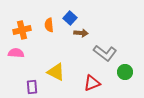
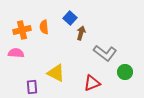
orange semicircle: moved 5 px left, 2 px down
brown arrow: rotated 80 degrees counterclockwise
yellow triangle: moved 1 px down
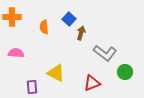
blue square: moved 1 px left, 1 px down
orange cross: moved 10 px left, 13 px up; rotated 12 degrees clockwise
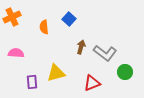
orange cross: rotated 24 degrees counterclockwise
brown arrow: moved 14 px down
yellow triangle: rotated 42 degrees counterclockwise
purple rectangle: moved 5 px up
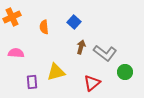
blue square: moved 5 px right, 3 px down
yellow triangle: moved 1 px up
red triangle: rotated 18 degrees counterclockwise
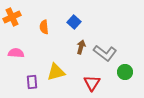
red triangle: rotated 18 degrees counterclockwise
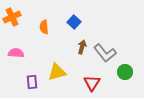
brown arrow: moved 1 px right
gray L-shape: rotated 15 degrees clockwise
yellow triangle: moved 1 px right
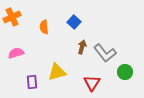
pink semicircle: rotated 21 degrees counterclockwise
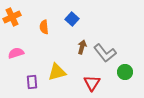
blue square: moved 2 px left, 3 px up
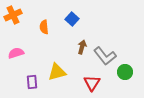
orange cross: moved 1 px right, 2 px up
gray L-shape: moved 3 px down
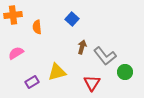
orange cross: rotated 18 degrees clockwise
orange semicircle: moved 7 px left
pink semicircle: rotated 14 degrees counterclockwise
purple rectangle: rotated 64 degrees clockwise
